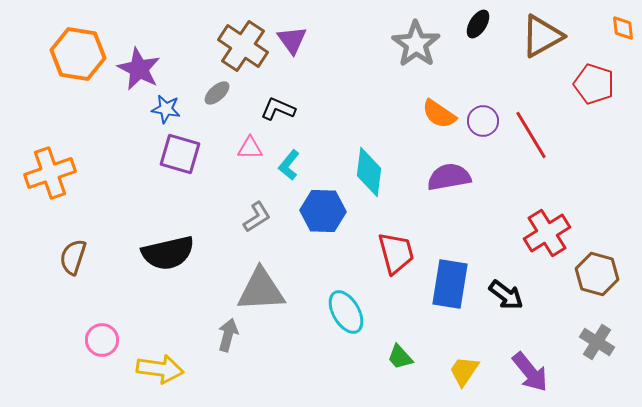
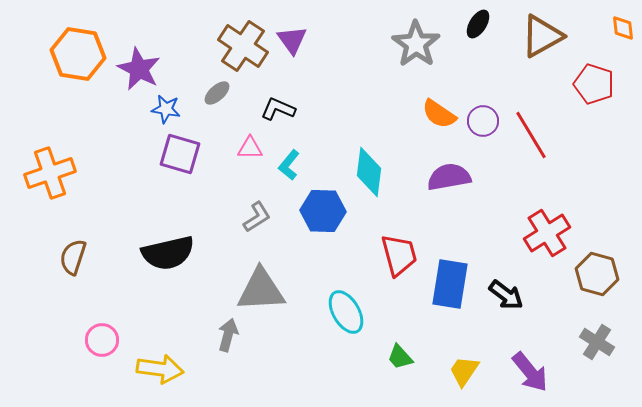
red trapezoid: moved 3 px right, 2 px down
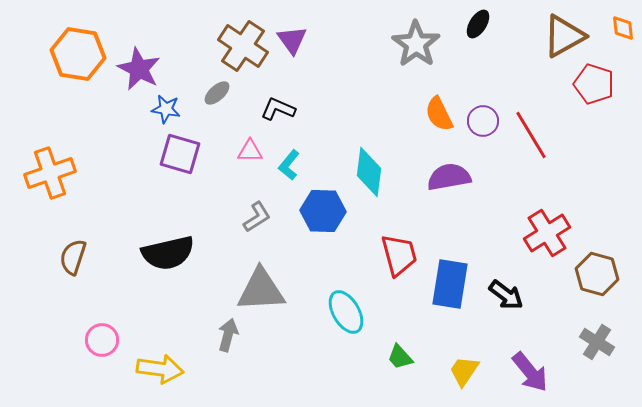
brown triangle: moved 22 px right
orange semicircle: rotated 30 degrees clockwise
pink triangle: moved 3 px down
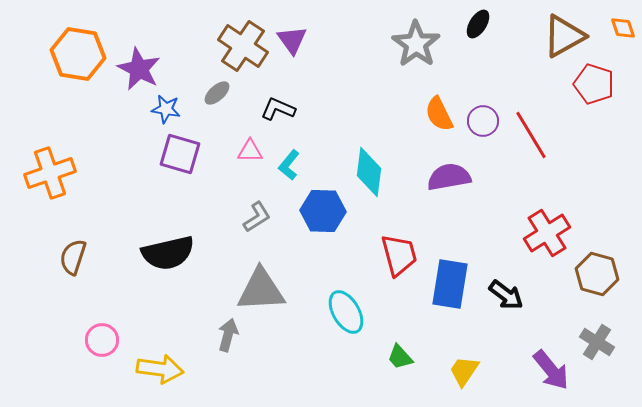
orange diamond: rotated 12 degrees counterclockwise
purple arrow: moved 21 px right, 2 px up
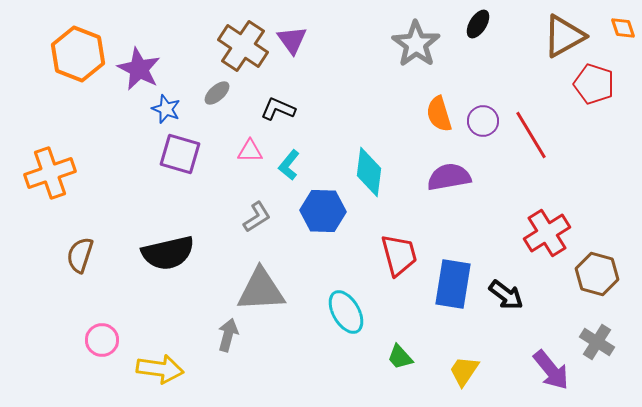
orange hexagon: rotated 12 degrees clockwise
blue star: rotated 12 degrees clockwise
orange semicircle: rotated 9 degrees clockwise
brown semicircle: moved 7 px right, 2 px up
blue rectangle: moved 3 px right
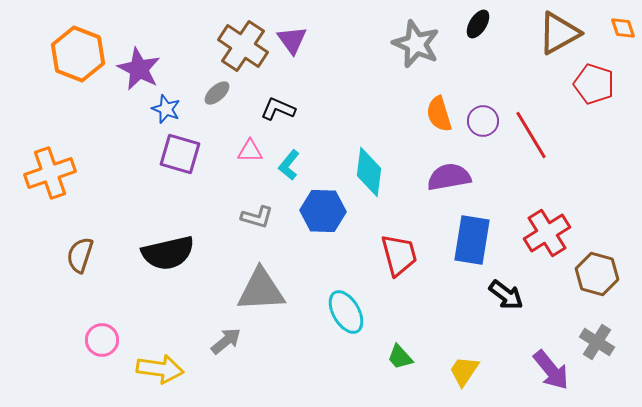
brown triangle: moved 5 px left, 3 px up
gray star: rotated 12 degrees counterclockwise
gray L-shape: rotated 48 degrees clockwise
blue rectangle: moved 19 px right, 44 px up
gray arrow: moved 2 px left, 6 px down; rotated 36 degrees clockwise
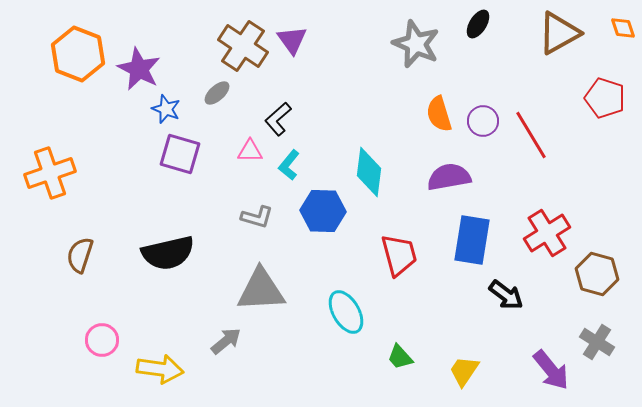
red pentagon: moved 11 px right, 14 px down
black L-shape: moved 10 px down; rotated 64 degrees counterclockwise
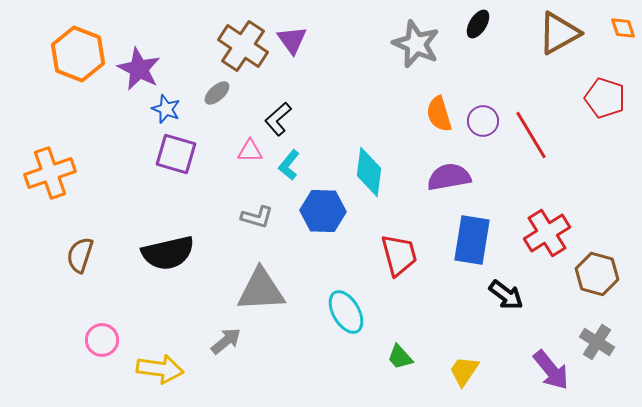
purple square: moved 4 px left
